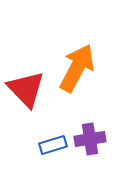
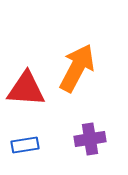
red triangle: rotated 42 degrees counterclockwise
blue rectangle: moved 28 px left; rotated 8 degrees clockwise
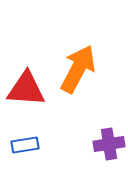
orange arrow: moved 1 px right, 1 px down
purple cross: moved 19 px right, 5 px down
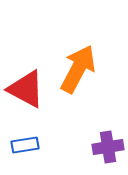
red triangle: rotated 24 degrees clockwise
purple cross: moved 1 px left, 3 px down
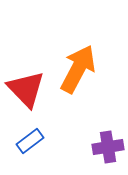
red triangle: rotated 18 degrees clockwise
blue rectangle: moved 5 px right, 4 px up; rotated 28 degrees counterclockwise
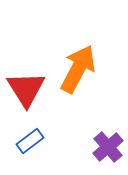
red triangle: rotated 12 degrees clockwise
purple cross: rotated 32 degrees counterclockwise
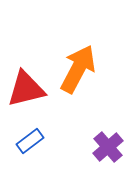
red triangle: rotated 48 degrees clockwise
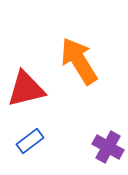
orange arrow: moved 1 px right, 8 px up; rotated 60 degrees counterclockwise
purple cross: rotated 20 degrees counterclockwise
